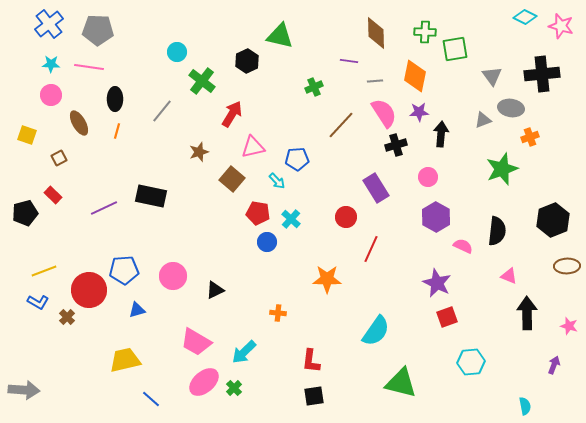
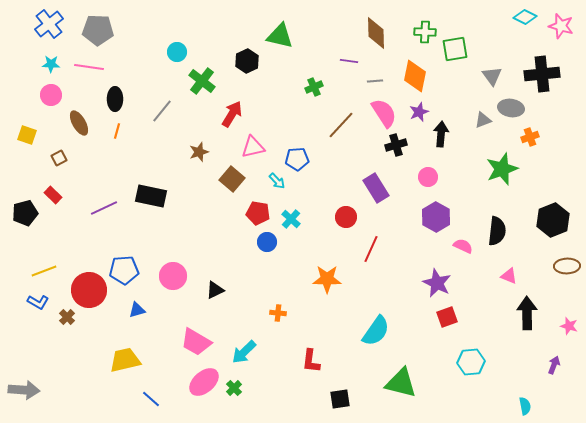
purple star at (419, 112): rotated 18 degrees counterclockwise
black square at (314, 396): moved 26 px right, 3 px down
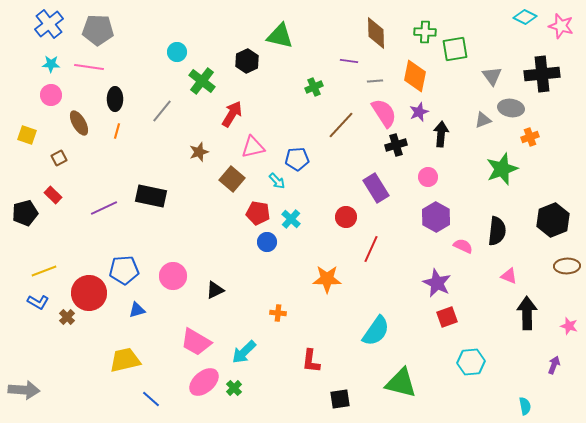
red circle at (89, 290): moved 3 px down
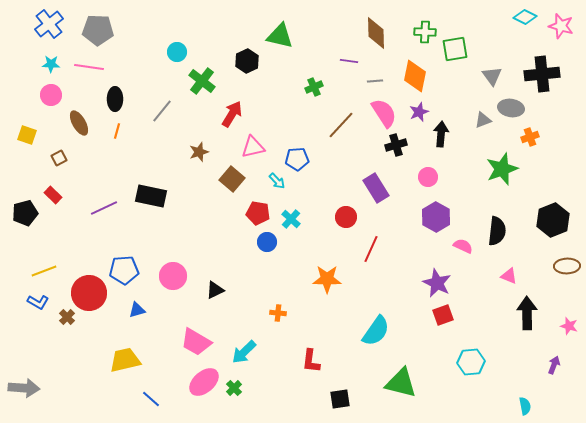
red square at (447, 317): moved 4 px left, 2 px up
gray arrow at (24, 390): moved 2 px up
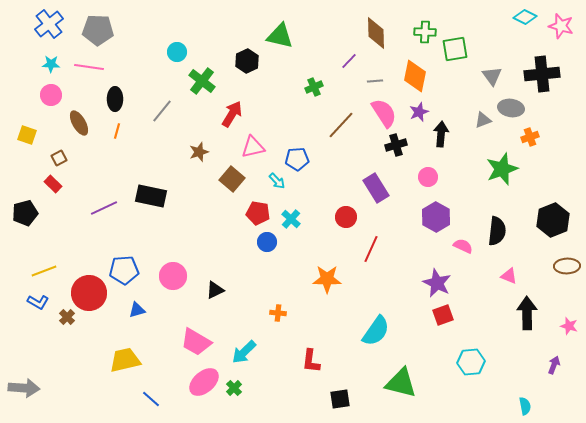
purple line at (349, 61): rotated 54 degrees counterclockwise
red rectangle at (53, 195): moved 11 px up
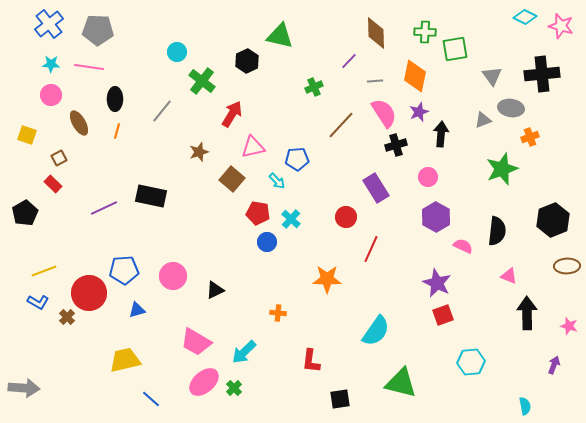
black pentagon at (25, 213): rotated 15 degrees counterclockwise
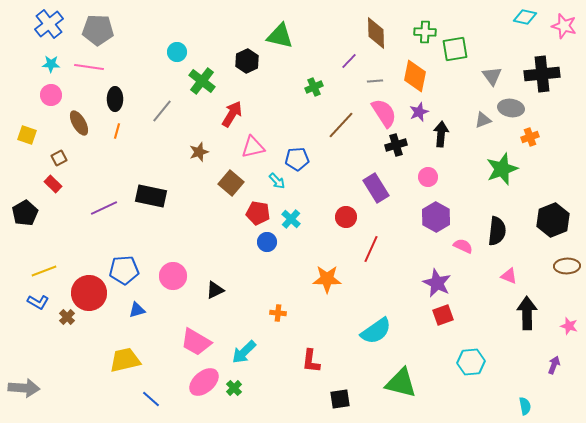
cyan diamond at (525, 17): rotated 15 degrees counterclockwise
pink star at (561, 26): moved 3 px right
brown square at (232, 179): moved 1 px left, 4 px down
cyan semicircle at (376, 331): rotated 20 degrees clockwise
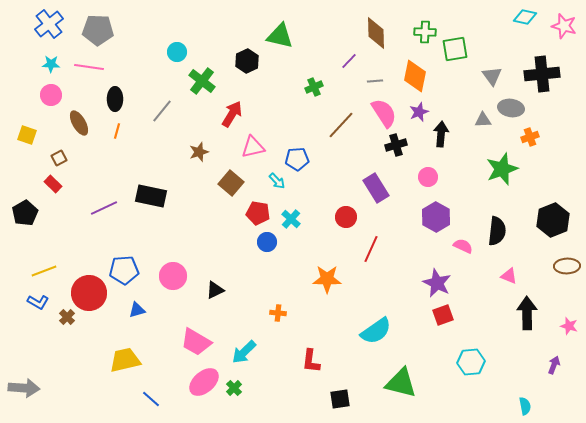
gray triangle at (483, 120): rotated 18 degrees clockwise
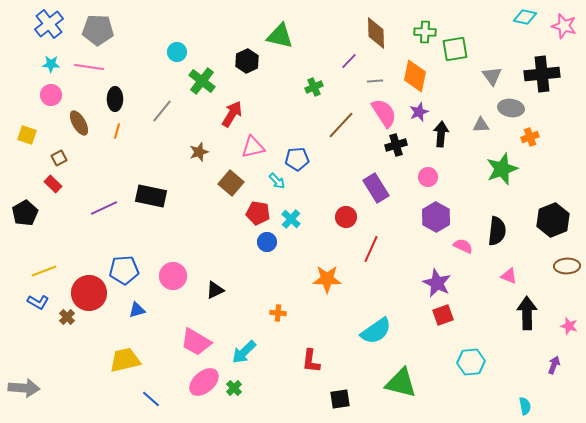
gray triangle at (483, 120): moved 2 px left, 5 px down
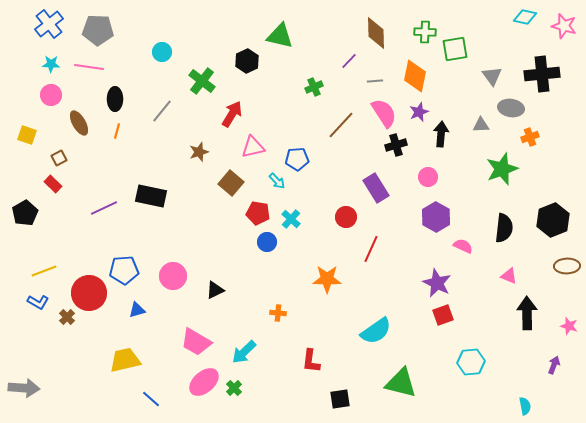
cyan circle at (177, 52): moved 15 px left
black semicircle at (497, 231): moved 7 px right, 3 px up
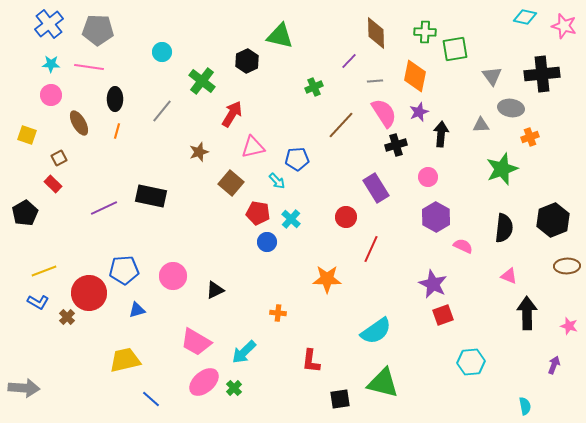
purple star at (437, 283): moved 4 px left, 1 px down
green triangle at (401, 383): moved 18 px left
